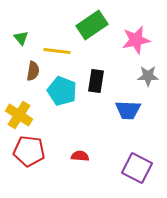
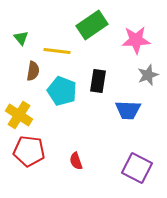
pink star: rotated 8 degrees clockwise
gray star: moved 1 px up; rotated 20 degrees counterclockwise
black rectangle: moved 2 px right
red semicircle: moved 4 px left, 5 px down; rotated 114 degrees counterclockwise
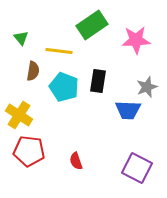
yellow line: moved 2 px right
gray star: moved 1 px left, 12 px down
cyan pentagon: moved 2 px right, 4 px up
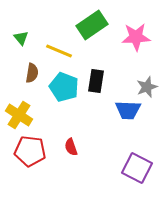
pink star: moved 3 px up
yellow line: rotated 16 degrees clockwise
brown semicircle: moved 1 px left, 2 px down
black rectangle: moved 2 px left
red pentagon: moved 1 px right
red semicircle: moved 5 px left, 14 px up
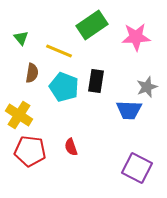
blue trapezoid: moved 1 px right
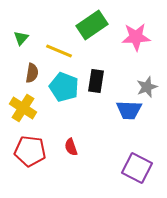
green triangle: rotated 21 degrees clockwise
yellow cross: moved 4 px right, 7 px up
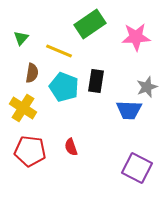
green rectangle: moved 2 px left, 1 px up
